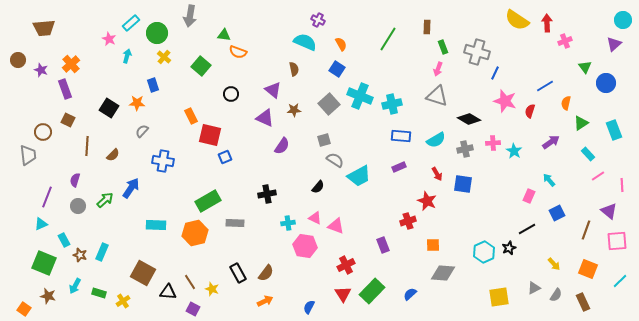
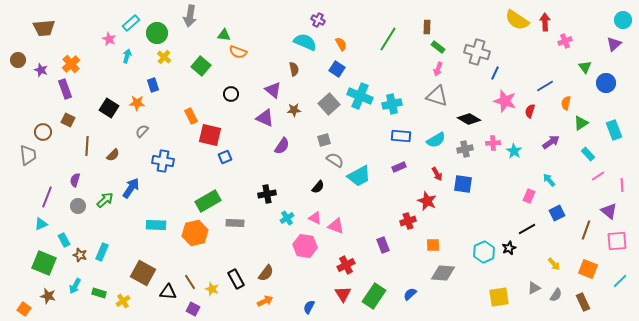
red arrow at (547, 23): moved 2 px left, 1 px up
green rectangle at (443, 47): moved 5 px left; rotated 32 degrees counterclockwise
cyan cross at (288, 223): moved 1 px left, 5 px up; rotated 24 degrees counterclockwise
black rectangle at (238, 273): moved 2 px left, 6 px down
green rectangle at (372, 291): moved 2 px right, 5 px down; rotated 10 degrees counterclockwise
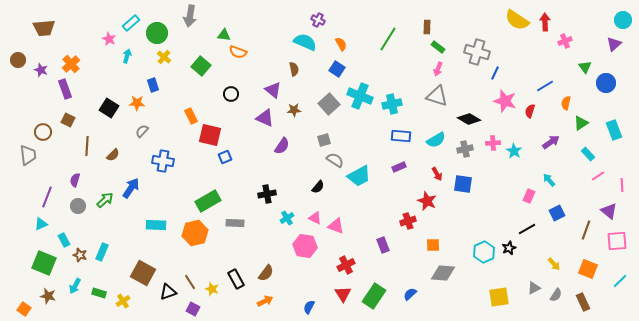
black triangle at (168, 292): rotated 24 degrees counterclockwise
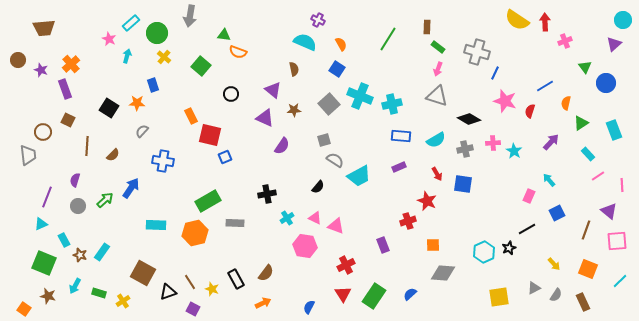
purple arrow at (551, 142): rotated 12 degrees counterclockwise
cyan rectangle at (102, 252): rotated 12 degrees clockwise
orange arrow at (265, 301): moved 2 px left, 2 px down
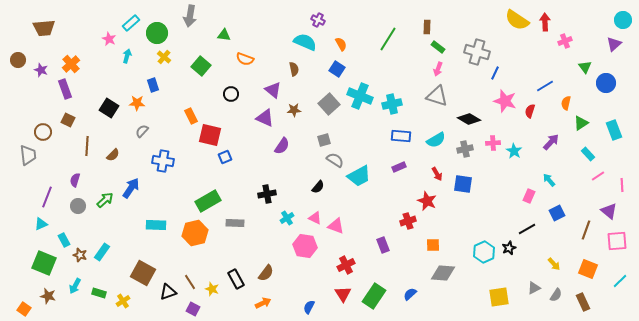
orange semicircle at (238, 52): moved 7 px right, 7 px down
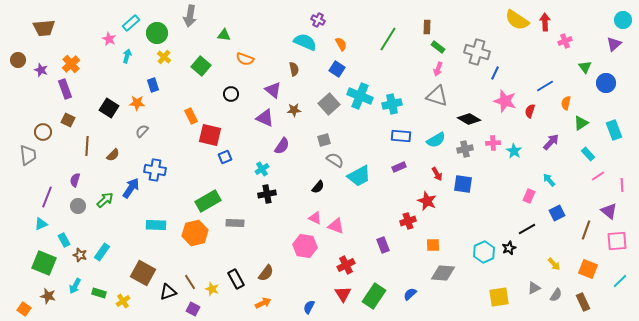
blue cross at (163, 161): moved 8 px left, 9 px down
cyan cross at (287, 218): moved 25 px left, 49 px up
